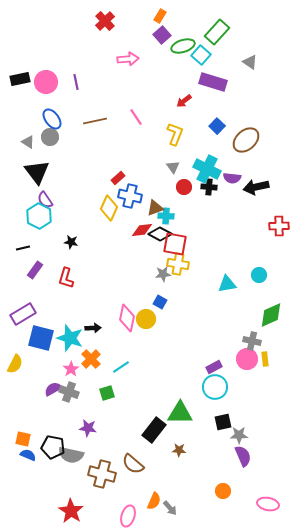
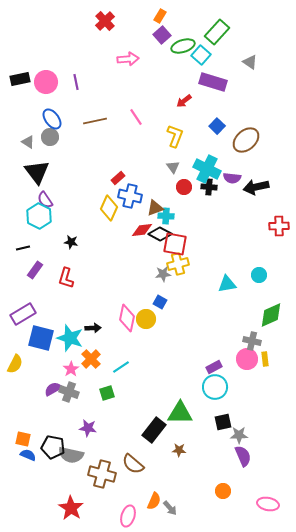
yellow L-shape at (175, 134): moved 2 px down
yellow cross at (178, 264): rotated 25 degrees counterclockwise
red star at (71, 511): moved 3 px up
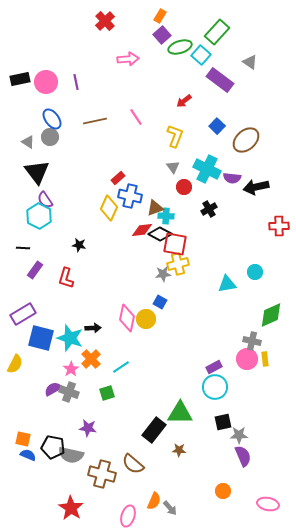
green ellipse at (183, 46): moved 3 px left, 1 px down
purple rectangle at (213, 82): moved 7 px right, 2 px up; rotated 20 degrees clockwise
black cross at (209, 187): moved 22 px down; rotated 35 degrees counterclockwise
black star at (71, 242): moved 8 px right, 3 px down
black line at (23, 248): rotated 16 degrees clockwise
cyan circle at (259, 275): moved 4 px left, 3 px up
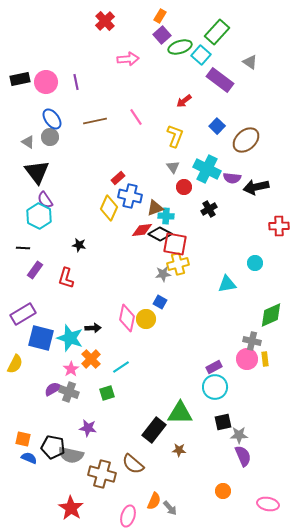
cyan circle at (255, 272): moved 9 px up
blue semicircle at (28, 455): moved 1 px right, 3 px down
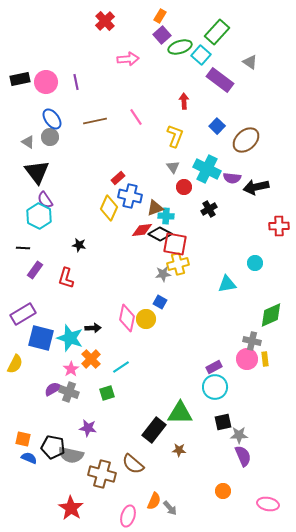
red arrow at (184, 101): rotated 126 degrees clockwise
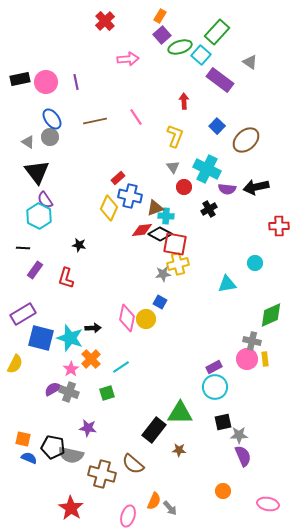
purple semicircle at (232, 178): moved 5 px left, 11 px down
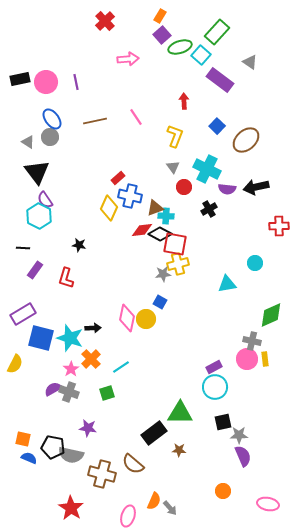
black rectangle at (154, 430): moved 3 px down; rotated 15 degrees clockwise
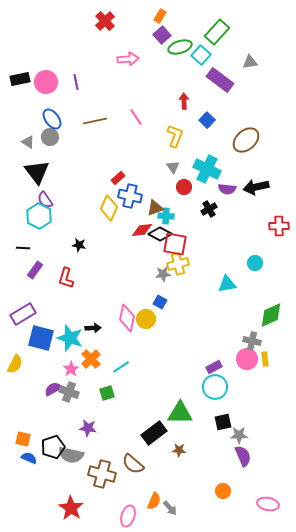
gray triangle at (250, 62): rotated 42 degrees counterclockwise
blue square at (217, 126): moved 10 px left, 6 px up
black pentagon at (53, 447): rotated 30 degrees counterclockwise
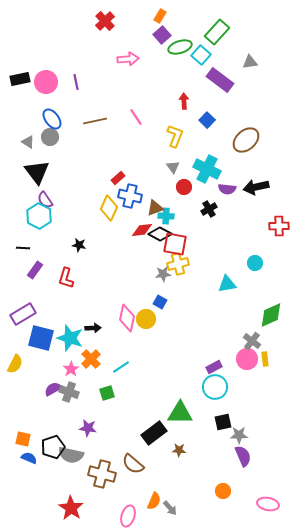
gray cross at (252, 341): rotated 24 degrees clockwise
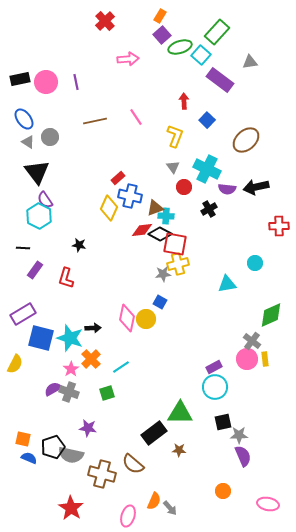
blue ellipse at (52, 119): moved 28 px left
